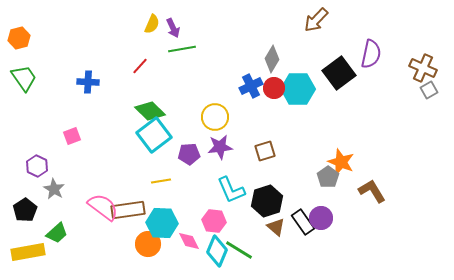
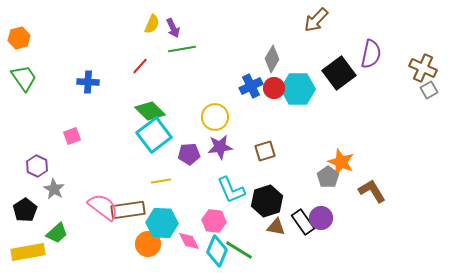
brown triangle at (276, 227): rotated 30 degrees counterclockwise
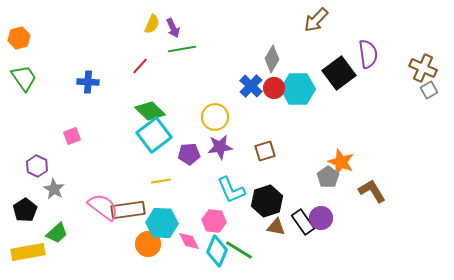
purple semicircle at (371, 54): moved 3 px left; rotated 20 degrees counterclockwise
blue cross at (251, 86): rotated 20 degrees counterclockwise
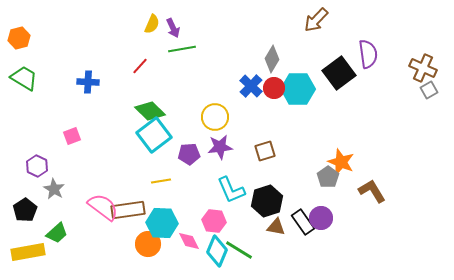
green trapezoid at (24, 78): rotated 24 degrees counterclockwise
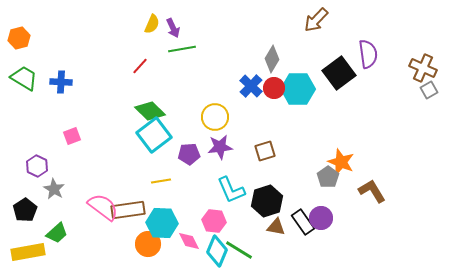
blue cross at (88, 82): moved 27 px left
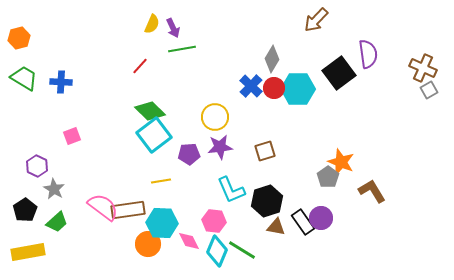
green trapezoid at (57, 233): moved 11 px up
green line at (239, 250): moved 3 px right
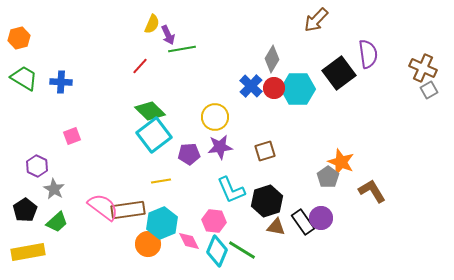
purple arrow at (173, 28): moved 5 px left, 7 px down
cyan hexagon at (162, 223): rotated 24 degrees counterclockwise
